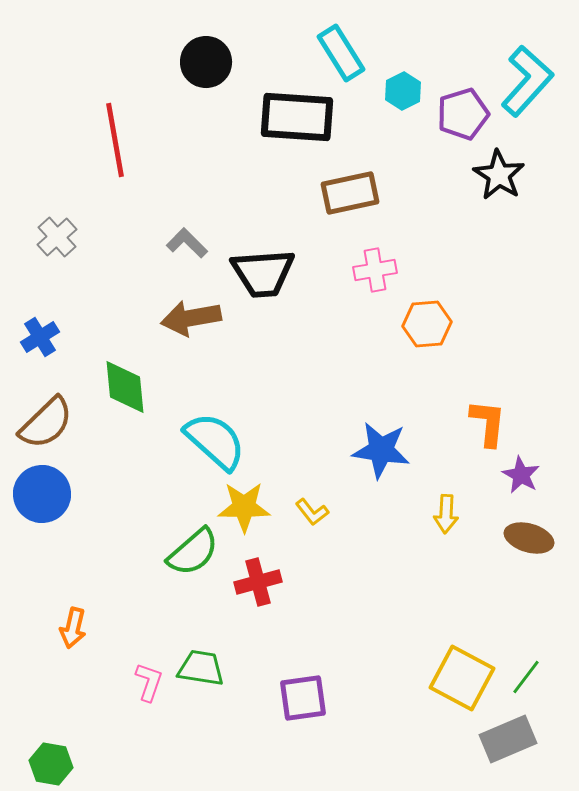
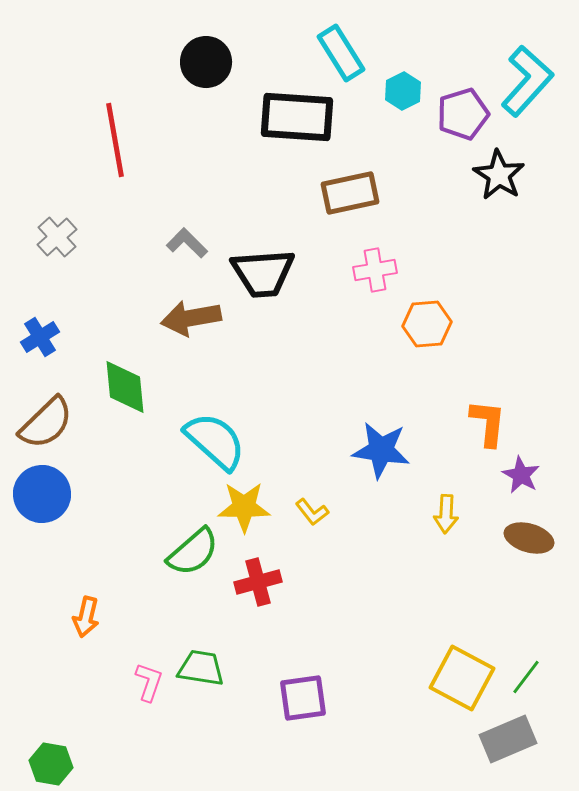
orange arrow: moved 13 px right, 11 px up
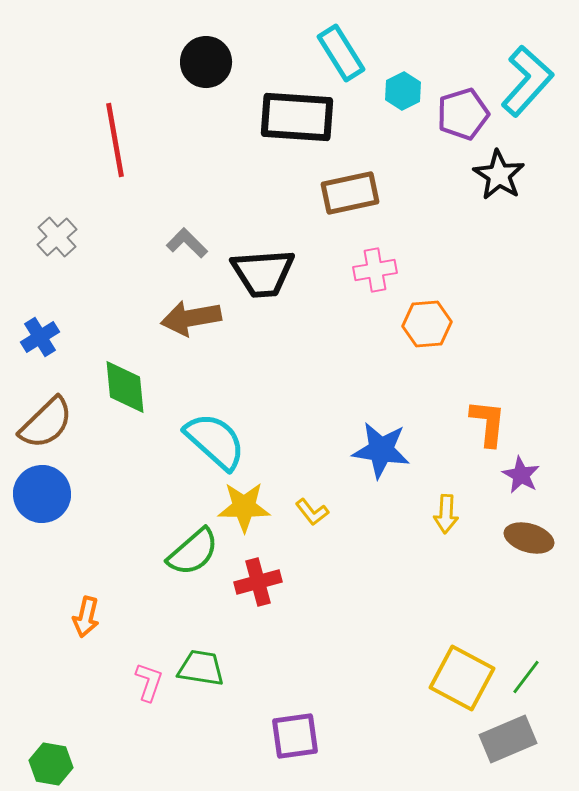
purple square: moved 8 px left, 38 px down
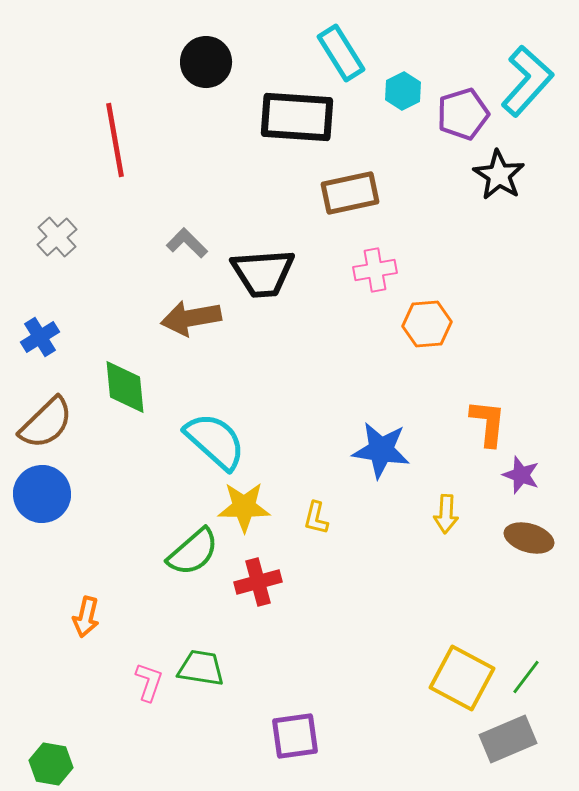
purple star: rotated 9 degrees counterclockwise
yellow L-shape: moved 4 px right, 6 px down; rotated 52 degrees clockwise
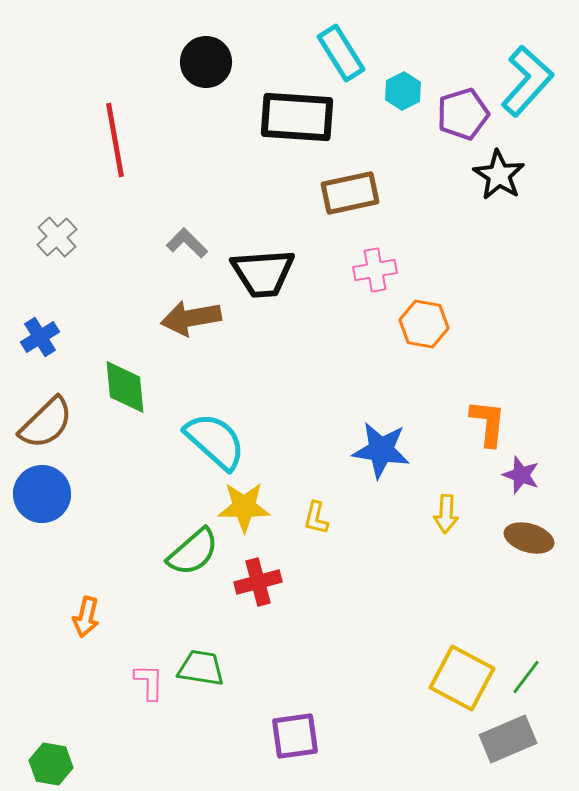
orange hexagon: moved 3 px left; rotated 15 degrees clockwise
pink L-shape: rotated 18 degrees counterclockwise
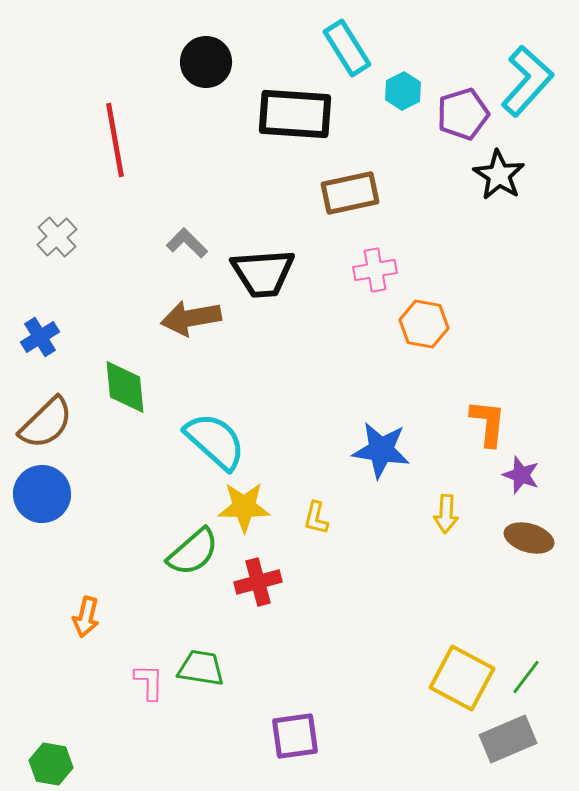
cyan rectangle: moved 6 px right, 5 px up
black rectangle: moved 2 px left, 3 px up
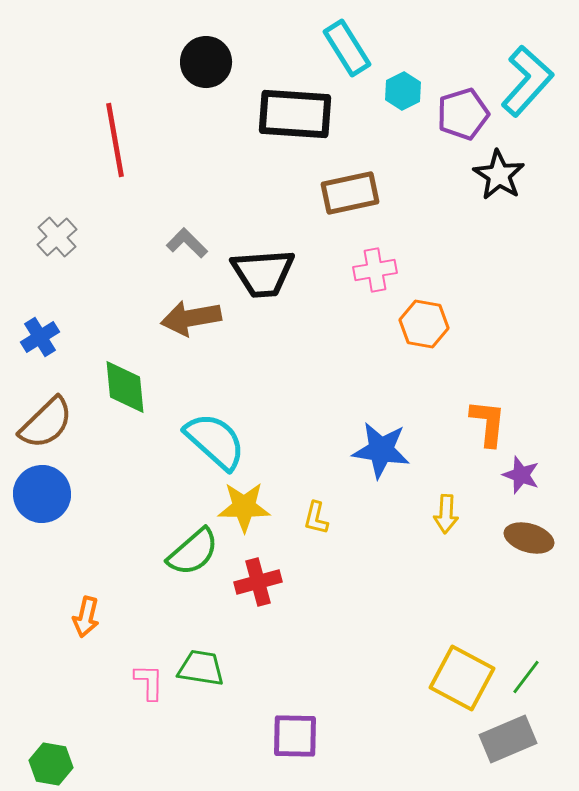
purple square: rotated 9 degrees clockwise
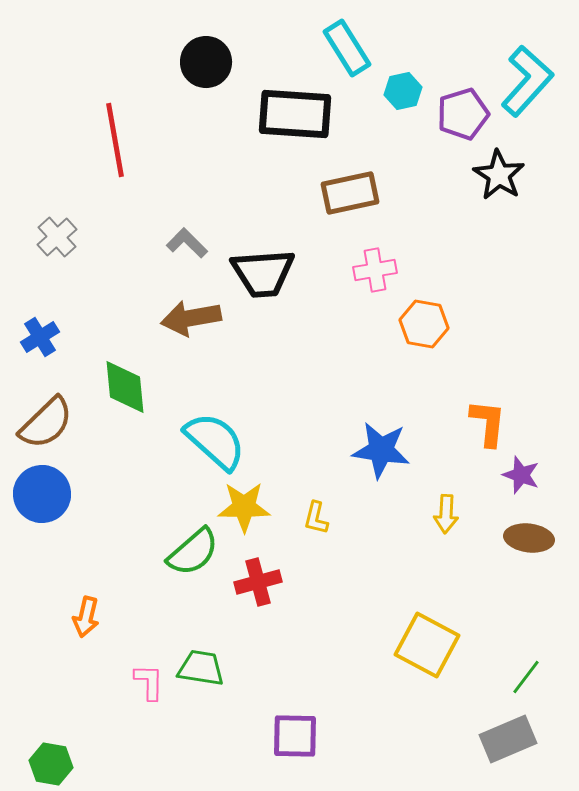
cyan hexagon: rotated 15 degrees clockwise
brown ellipse: rotated 9 degrees counterclockwise
yellow square: moved 35 px left, 33 px up
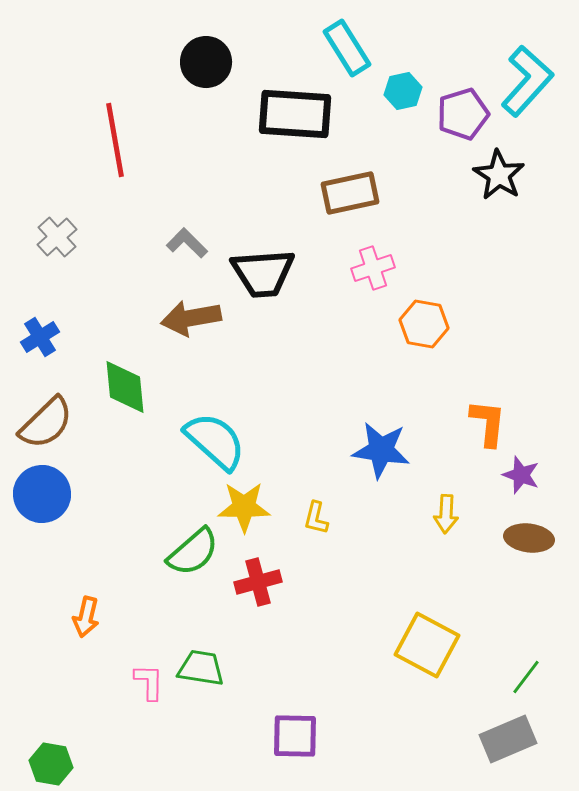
pink cross: moved 2 px left, 2 px up; rotated 9 degrees counterclockwise
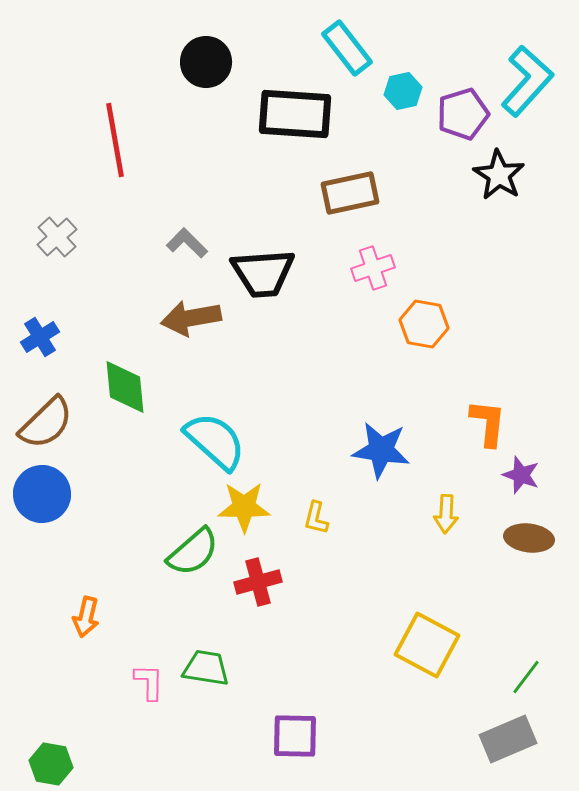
cyan rectangle: rotated 6 degrees counterclockwise
green trapezoid: moved 5 px right
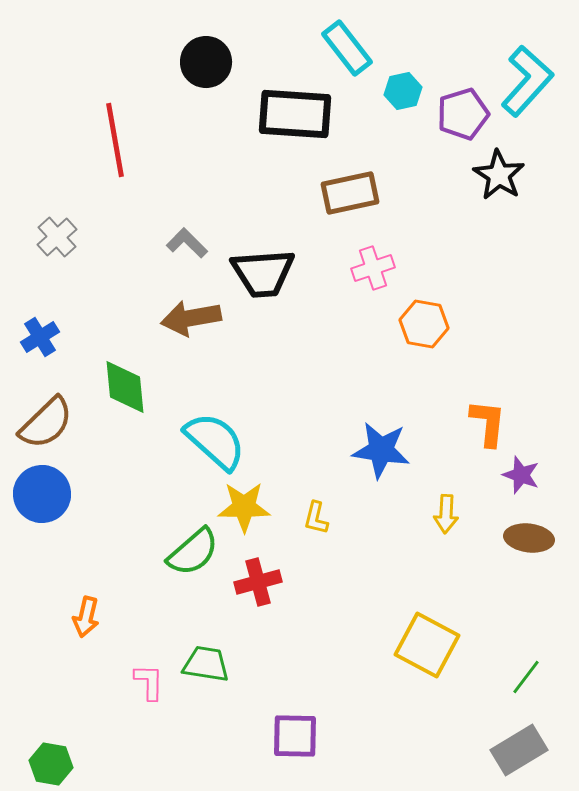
green trapezoid: moved 4 px up
gray rectangle: moved 11 px right, 11 px down; rotated 8 degrees counterclockwise
